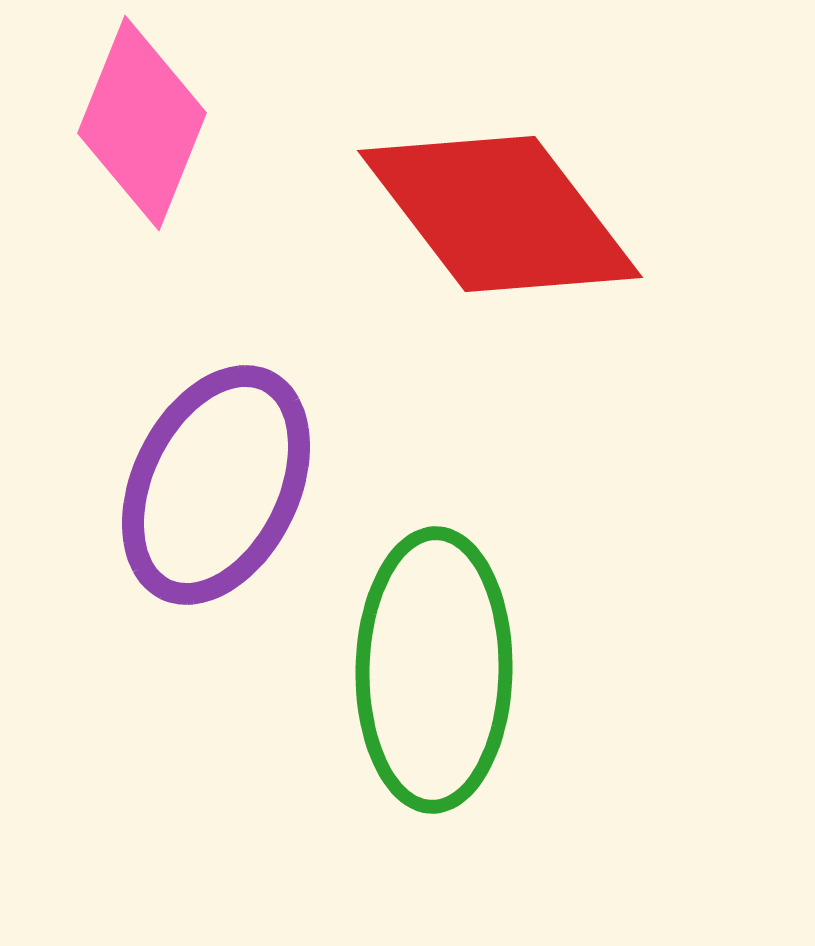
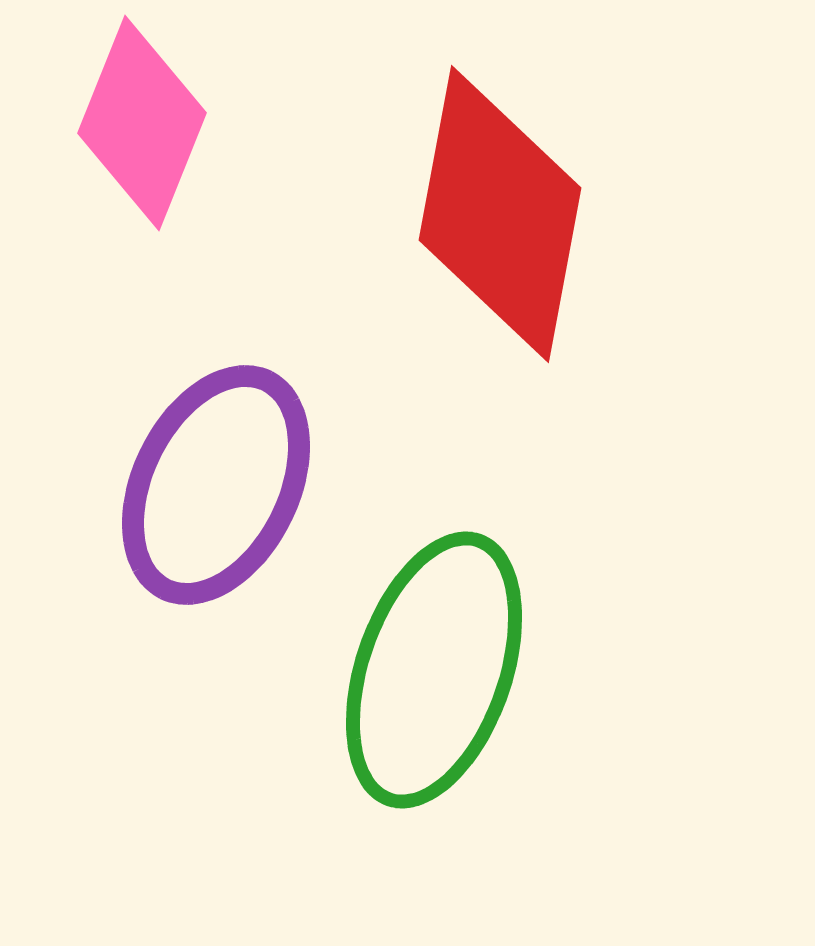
red diamond: rotated 48 degrees clockwise
green ellipse: rotated 18 degrees clockwise
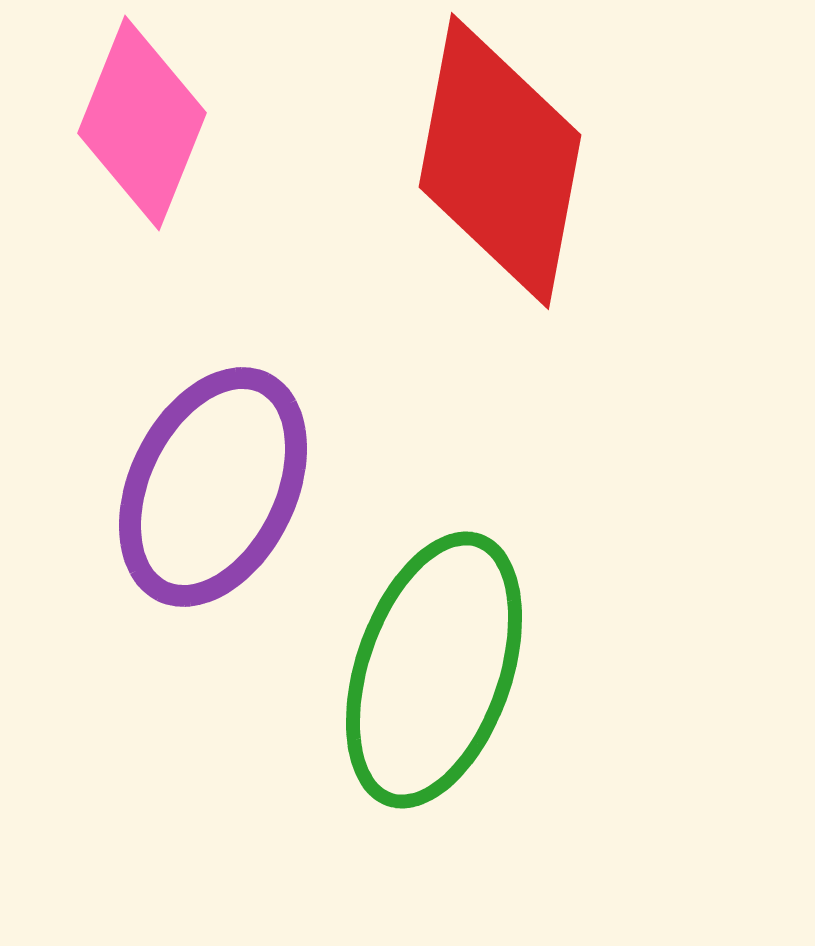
red diamond: moved 53 px up
purple ellipse: moved 3 px left, 2 px down
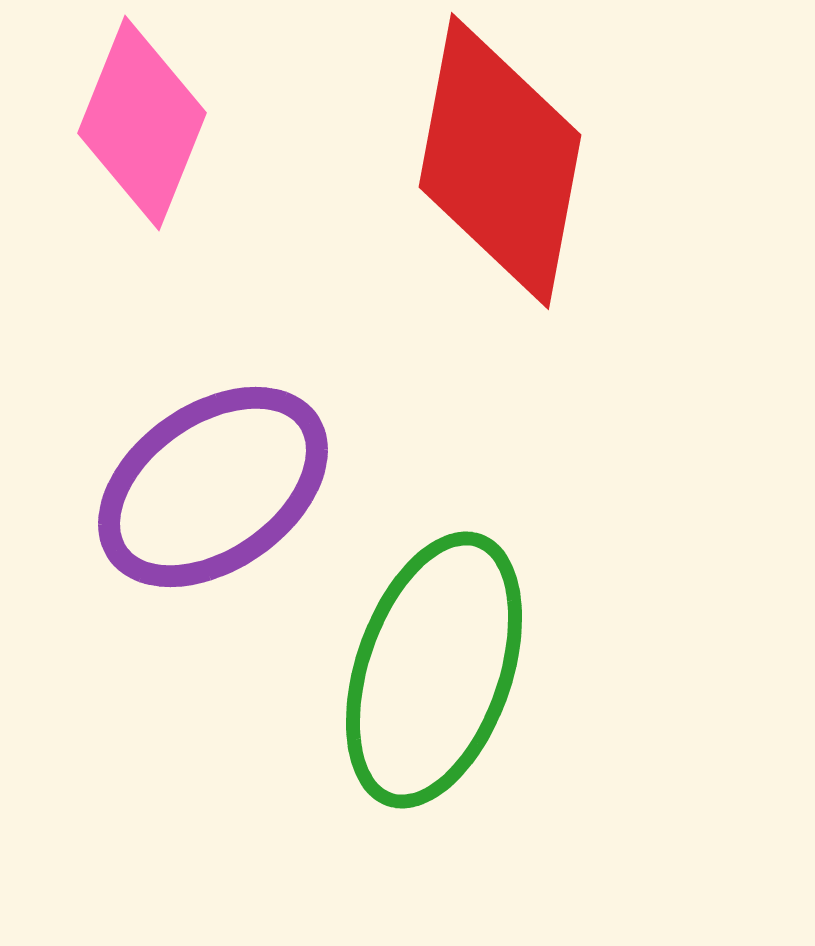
purple ellipse: rotated 29 degrees clockwise
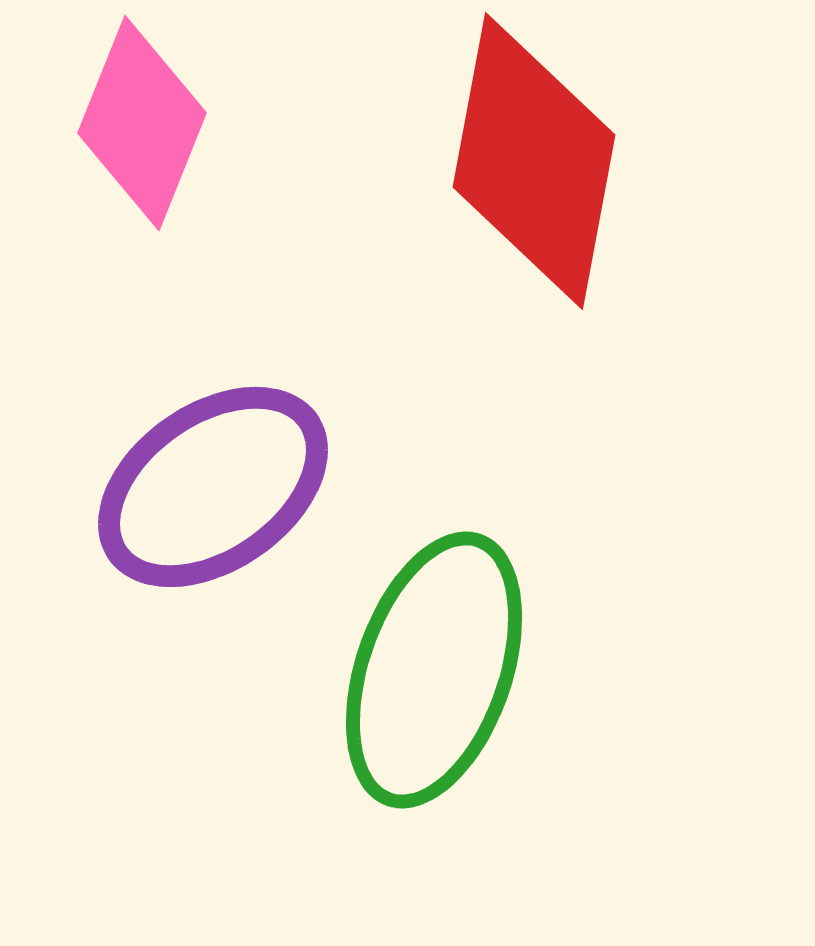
red diamond: moved 34 px right
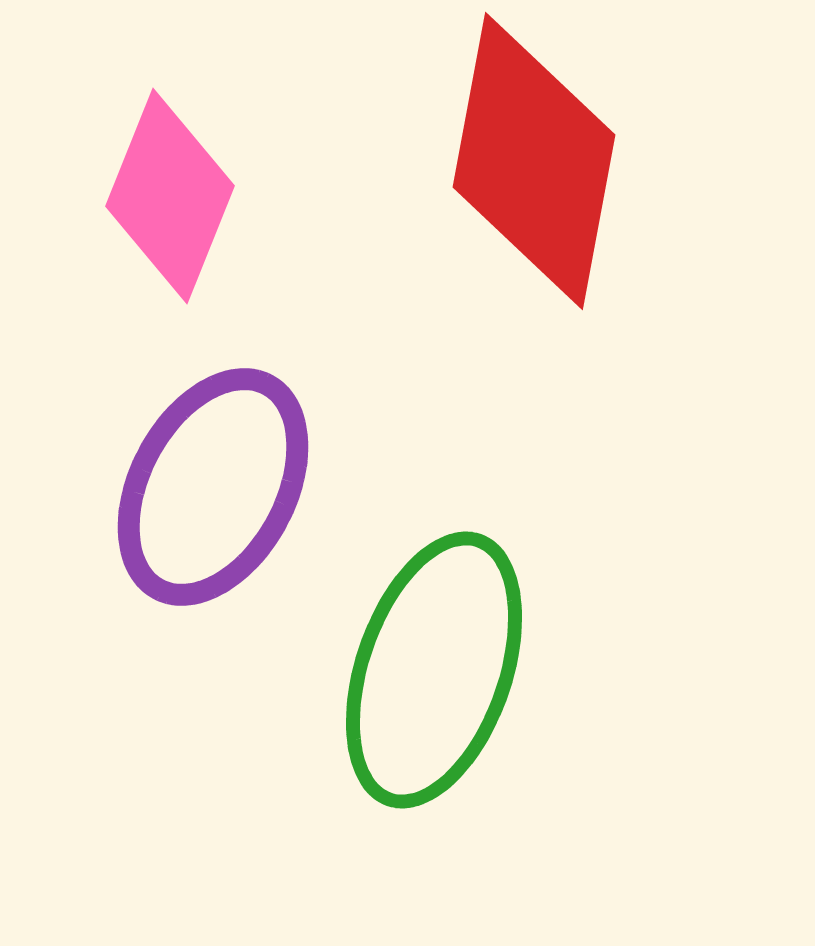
pink diamond: moved 28 px right, 73 px down
purple ellipse: rotated 27 degrees counterclockwise
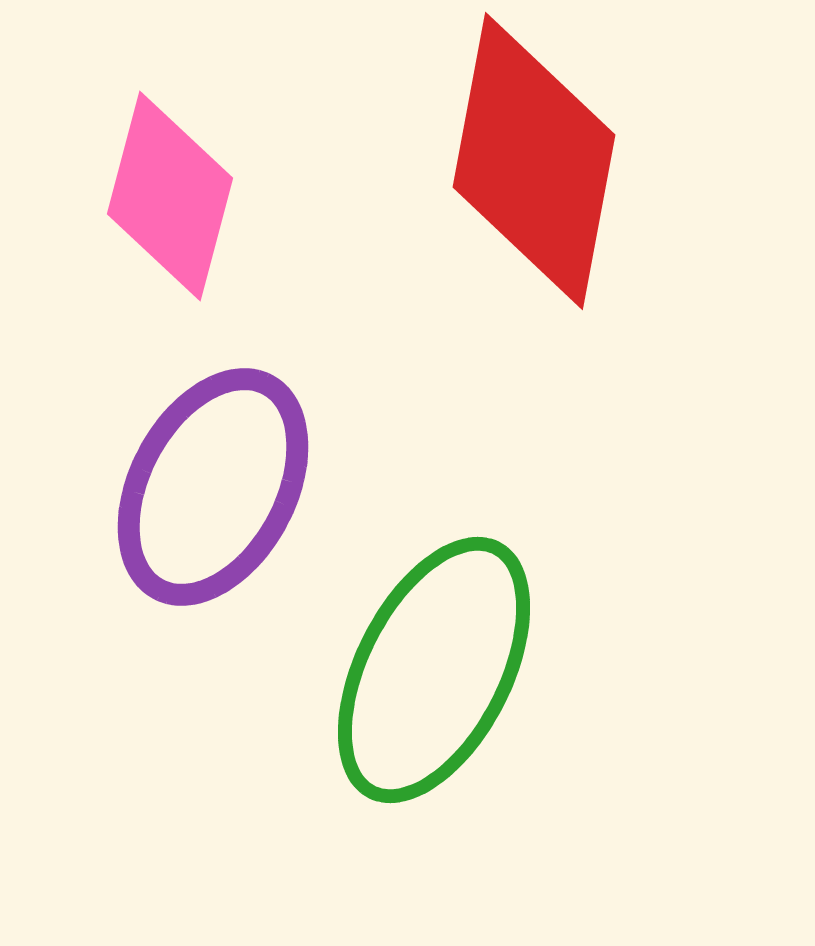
pink diamond: rotated 7 degrees counterclockwise
green ellipse: rotated 8 degrees clockwise
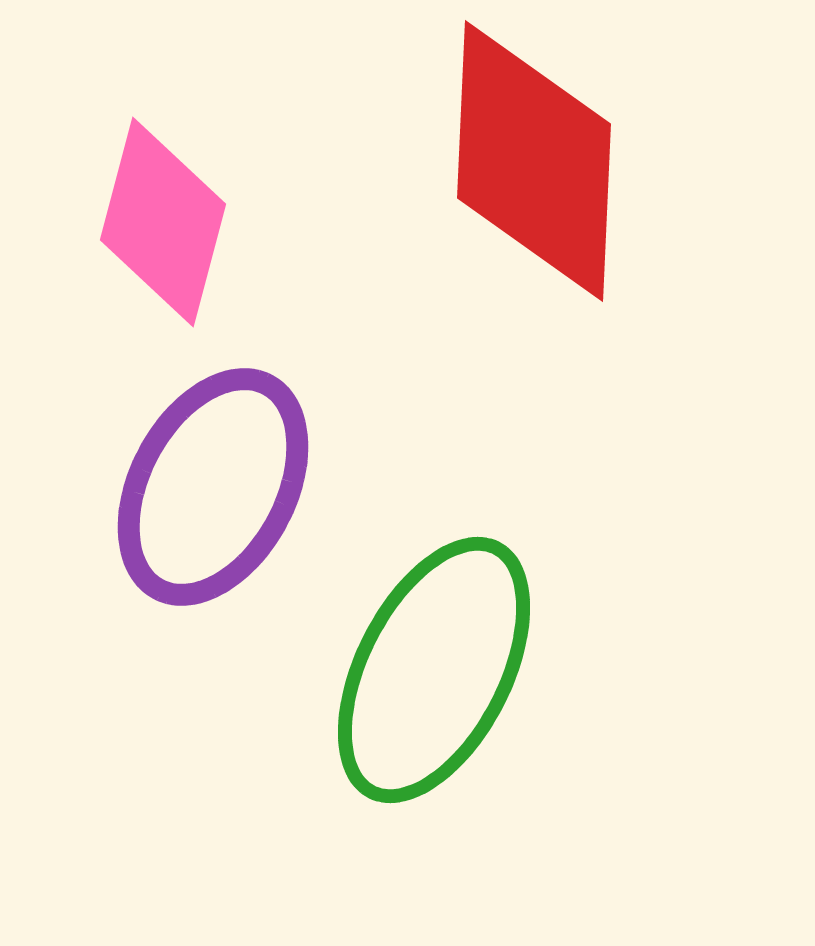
red diamond: rotated 8 degrees counterclockwise
pink diamond: moved 7 px left, 26 px down
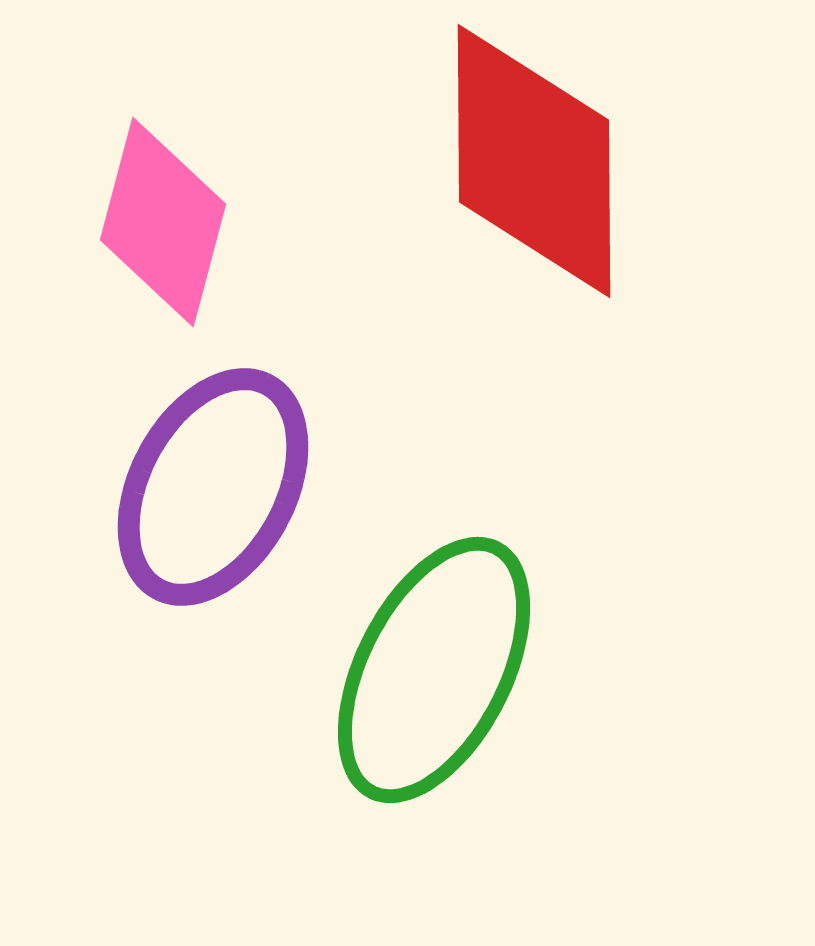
red diamond: rotated 3 degrees counterclockwise
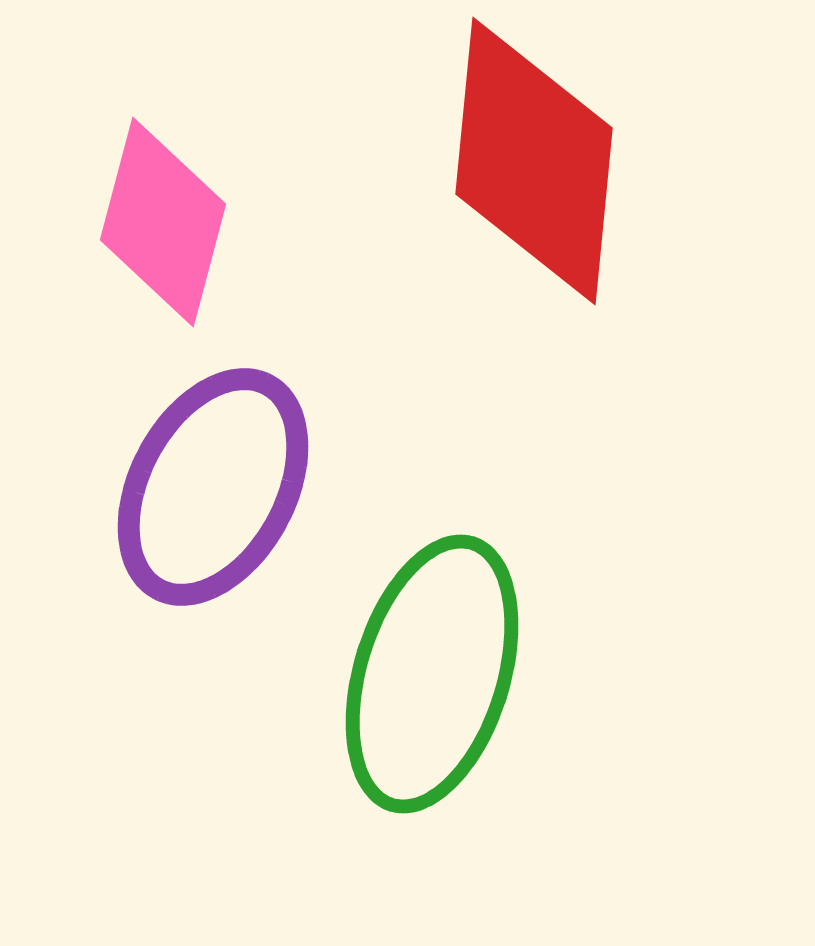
red diamond: rotated 6 degrees clockwise
green ellipse: moved 2 px left, 4 px down; rotated 10 degrees counterclockwise
